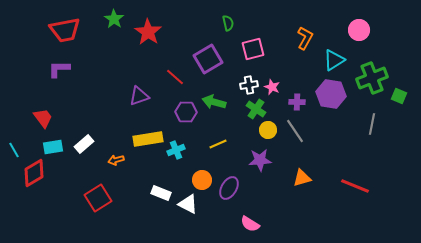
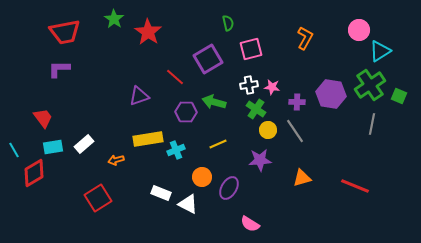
red trapezoid at (65, 30): moved 2 px down
pink square at (253, 49): moved 2 px left
cyan triangle at (334, 60): moved 46 px right, 9 px up
green cross at (372, 78): moved 2 px left, 7 px down; rotated 12 degrees counterclockwise
pink star at (272, 87): rotated 14 degrees counterclockwise
orange circle at (202, 180): moved 3 px up
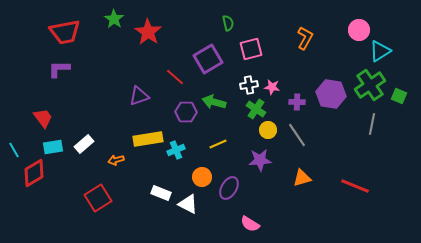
gray line at (295, 131): moved 2 px right, 4 px down
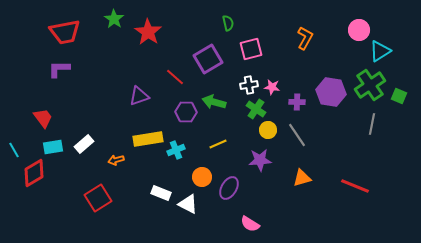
purple hexagon at (331, 94): moved 2 px up
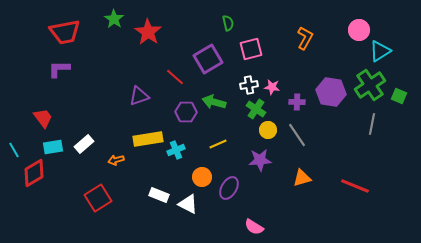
white rectangle at (161, 193): moved 2 px left, 2 px down
pink semicircle at (250, 224): moved 4 px right, 3 px down
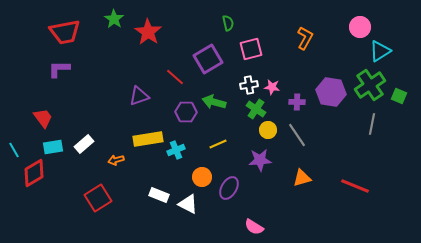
pink circle at (359, 30): moved 1 px right, 3 px up
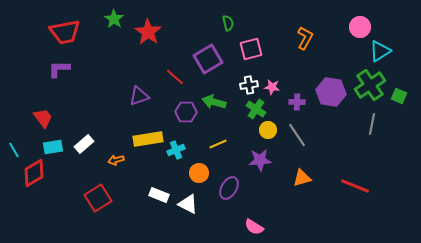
orange circle at (202, 177): moved 3 px left, 4 px up
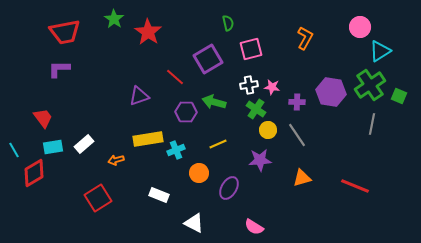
white triangle at (188, 204): moved 6 px right, 19 px down
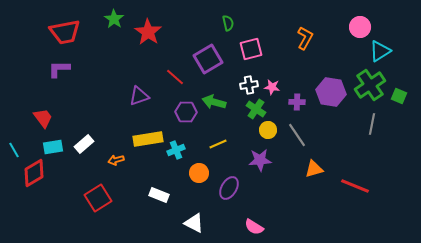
orange triangle at (302, 178): moved 12 px right, 9 px up
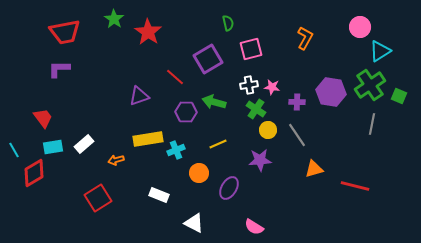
red line at (355, 186): rotated 8 degrees counterclockwise
